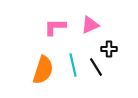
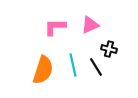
black cross: rotated 14 degrees clockwise
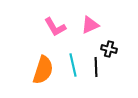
pink L-shape: rotated 120 degrees counterclockwise
black line: rotated 30 degrees clockwise
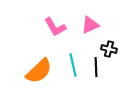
orange semicircle: moved 4 px left, 1 px down; rotated 28 degrees clockwise
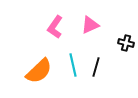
pink L-shape: rotated 65 degrees clockwise
black cross: moved 17 px right, 6 px up
black line: rotated 18 degrees clockwise
